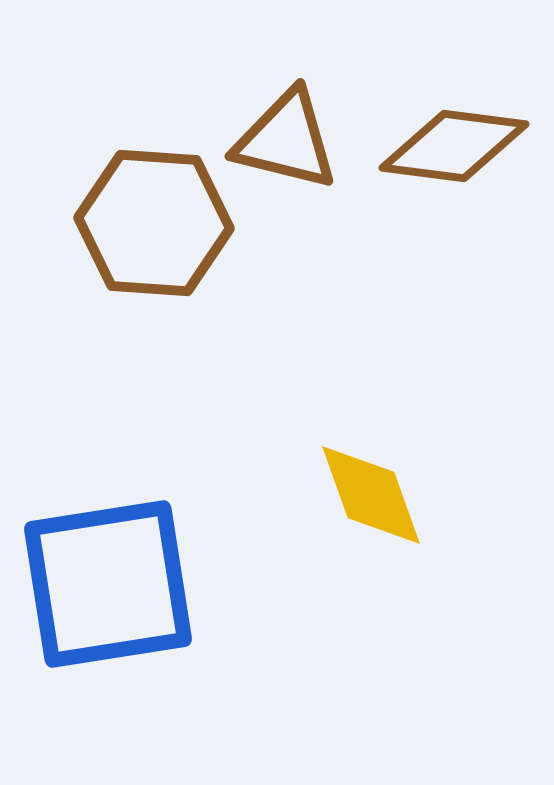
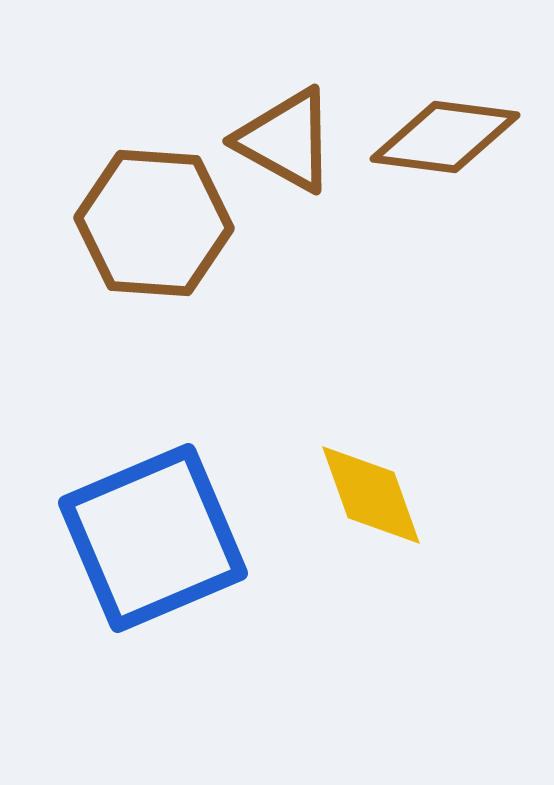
brown triangle: rotated 15 degrees clockwise
brown diamond: moved 9 px left, 9 px up
blue square: moved 45 px right, 46 px up; rotated 14 degrees counterclockwise
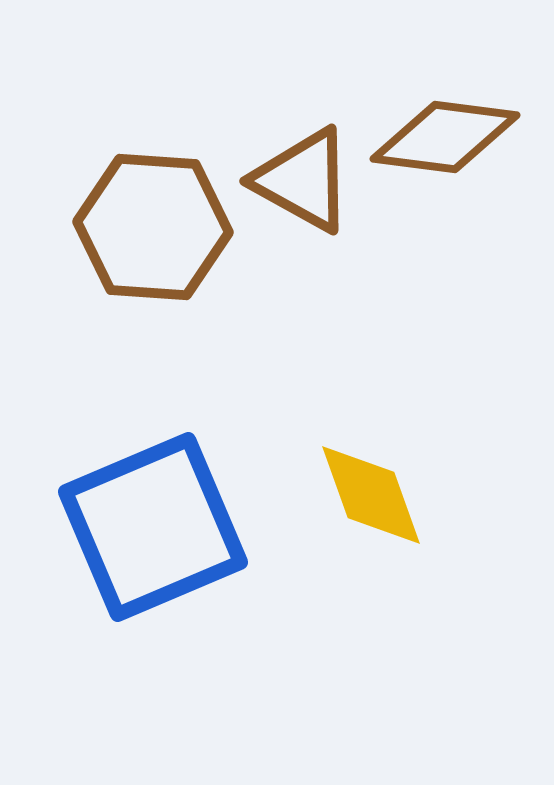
brown triangle: moved 17 px right, 40 px down
brown hexagon: moved 1 px left, 4 px down
blue square: moved 11 px up
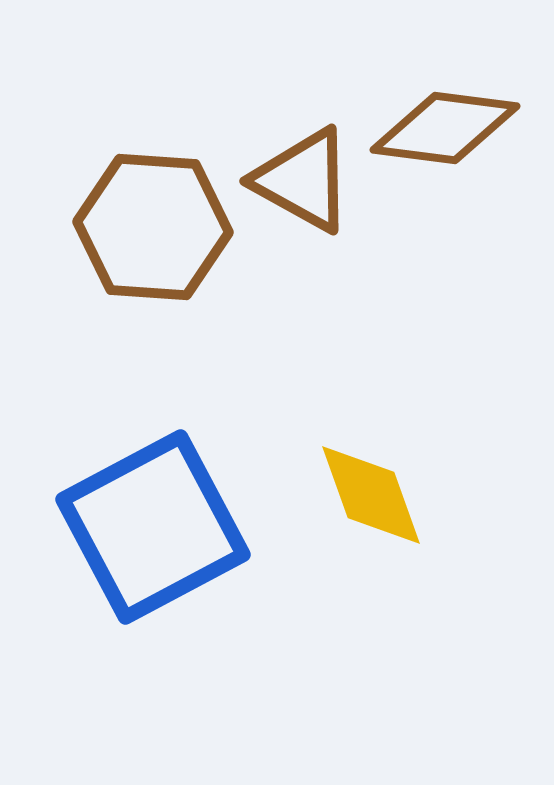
brown diamond: moved 9 px up
blue square: rotated 5 degrees counterclockwise
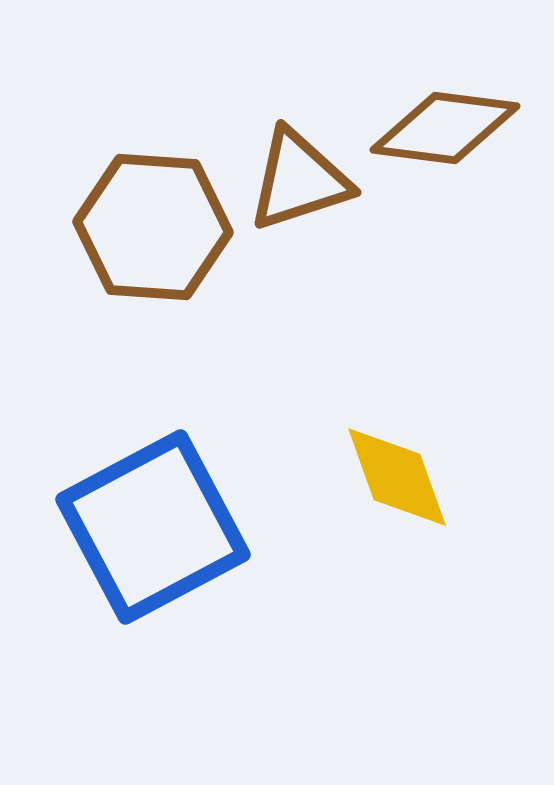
brown triangle: moved 4 px left; rotated 47 degrees counterclockwise
yellow diamond: moved 26 px right, 18 px up
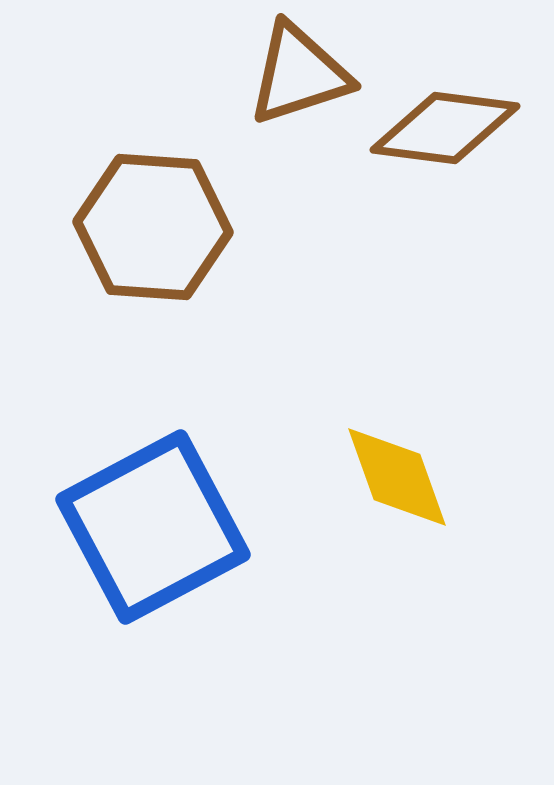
brown triangle: moved 106 px up
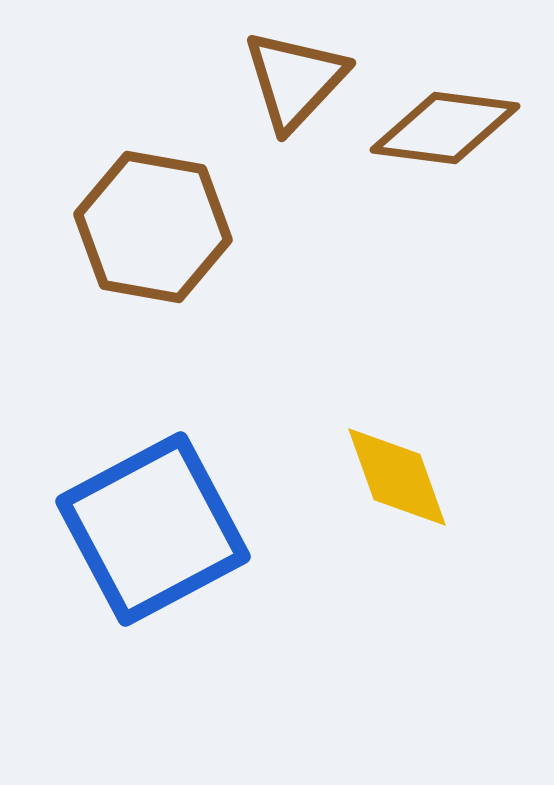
brown triangle: moved 4 px left, 6 px down; rotated 29 degrees counterclockwise
brown hexagon: rotated 6 degrees clockwise
blue square: moved 2 px down
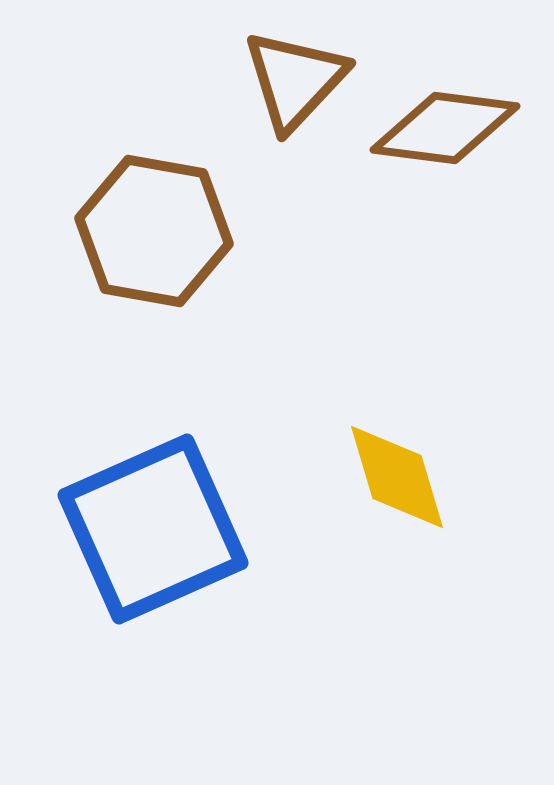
brown hexagon: moved 1 px right, 4 px down
yellow diamond: rotated 3 degrees clockwise
blue square: rotated 4 degrees clockwise
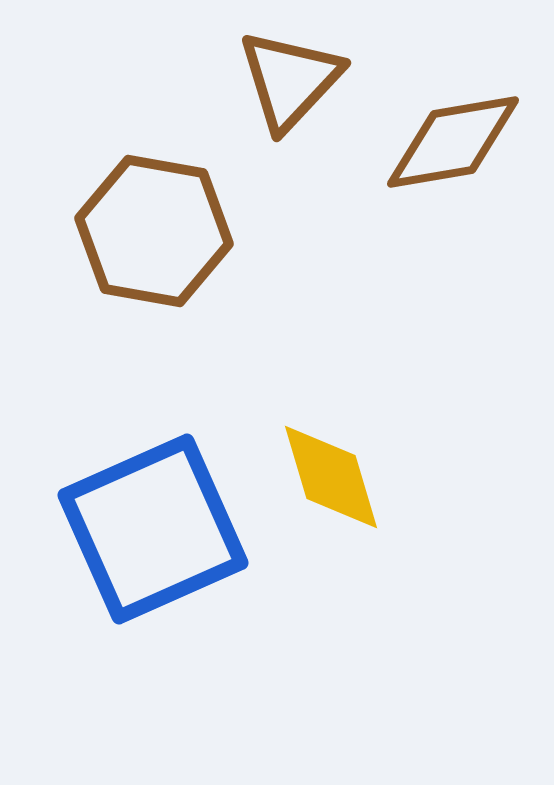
brown triangle: moved 5 px left
brown diamond: moved 8 px right, 14 px down; rotated 17 degrees counterclockwise
yellow diamond: moved 66 px left
